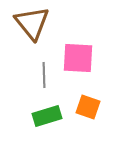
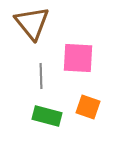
gray line: moved 3 px left, 1 px down
green rectangle: rotated 32 degrees clockwise
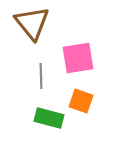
pink square: rotated 12 degrees counterclockwise
orange square: moved 7 px left, 6 px up
green rectangle: moved 2 px right, 2 px down
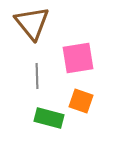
gray line: moved 4 px left
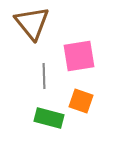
pink square: moved 1 px right, 2 px up
gray line: moved 7 px right
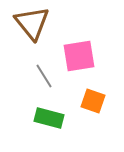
gray line: rotated 30 degrees counterclockwise
orange square: moved 12 px right
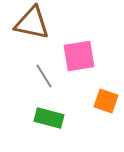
brown triangle: rotated 39 degrees counterclockwise
orange square: moved 13 px right
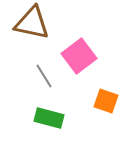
pink square: rotated 28 degrees counterclockwise
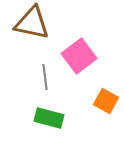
gray line: moved 1 px right, 1 px down; rotated 25 degrees clockwise
orange square: rotated 10 degrees clockwise
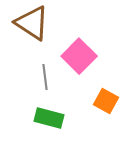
brown triangle: rotated 21 degrees clockwise
pink square: rotated 8 degrees counterclockwise
